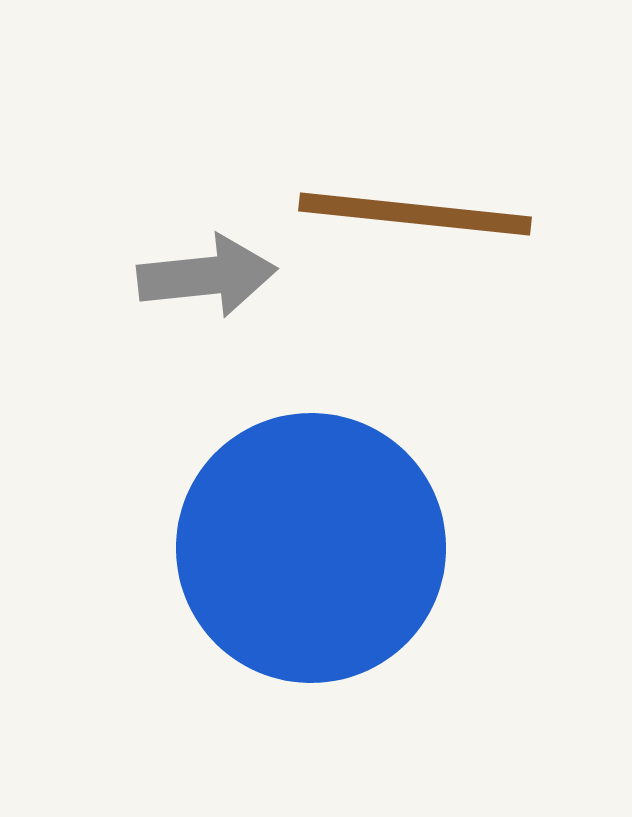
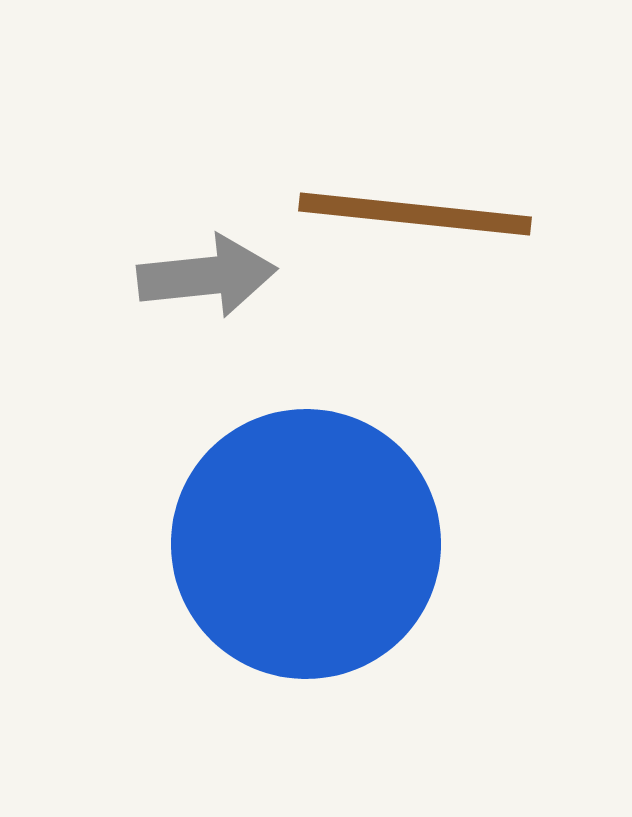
blue circle: moved 5 px left, 4 px up
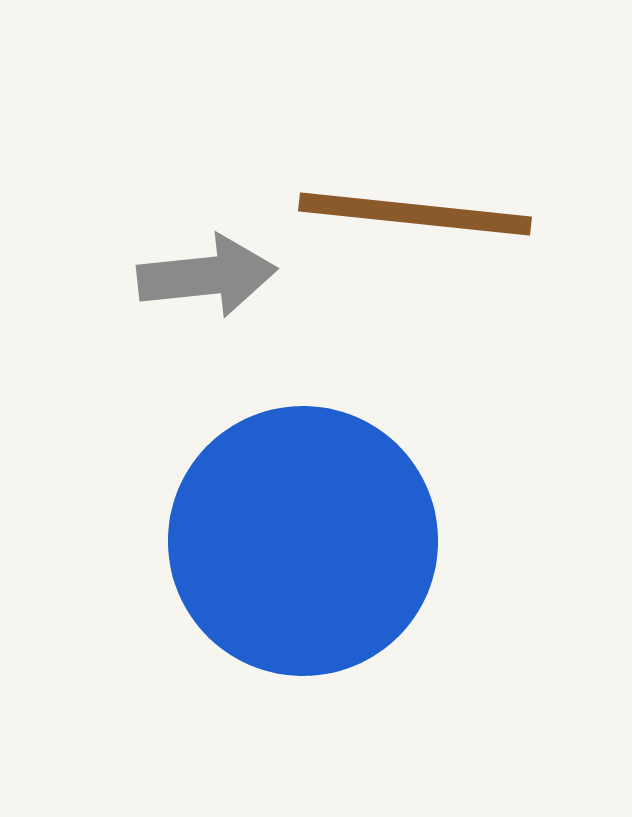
blue circle: moved 3 px left, 3 px up
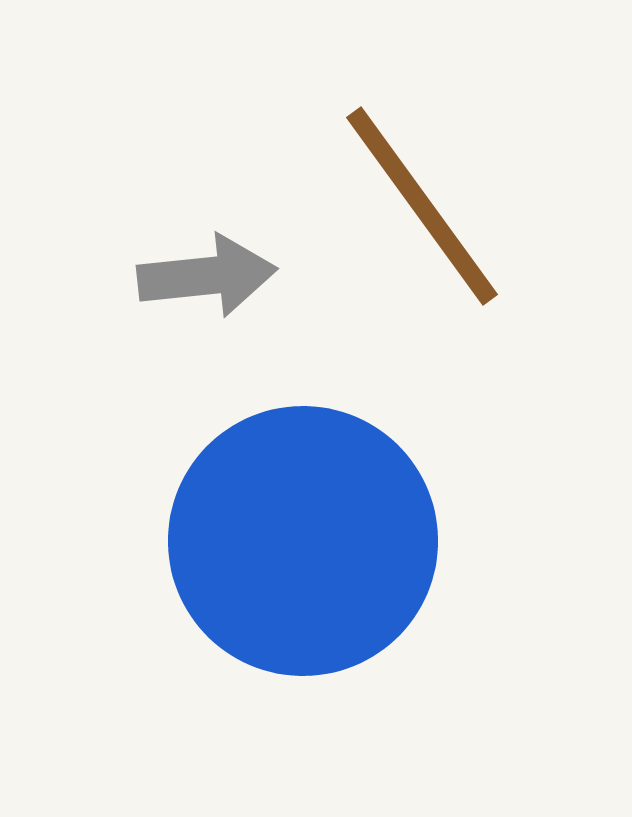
brown line: moved 7 px right, 8 px up; rotated 48 degrees clockwise
